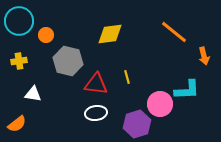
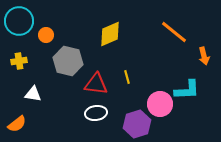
yellow diamond: rotated 16 degrees counterclockwise
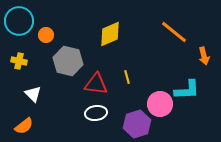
yellow cross: rotated 21 degrees clockwise
white triangle: rotated 36 degrees clockwise
orange semicircle: moved 7 px right, 2 px down
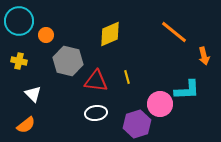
red triangle: moved 3 px up
orange semicircle: moved 2 px right, 1 px up
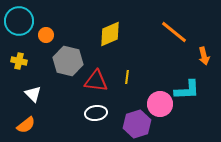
yellow line: rotated 24 degrees clockwise
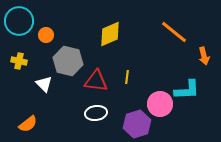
white triangle: moved 11 px right, 10 px up
orange semicircle: moved 2 px right, 1 px up
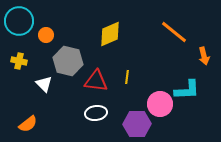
purple hexagon: rotated 16 degrees clockwise
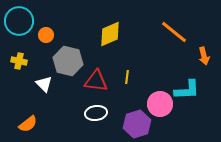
purple hexagon: rotated 16 degrees counterclockwise
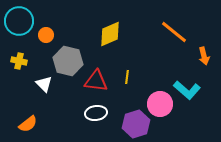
cyan L-shape: rotated 44 degrees clockwise
purple hexagon: moved 1 px left
